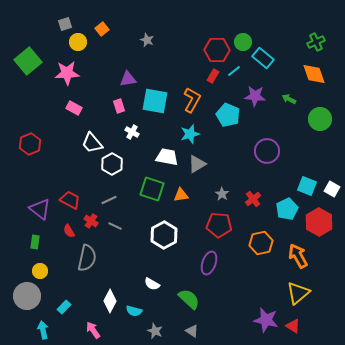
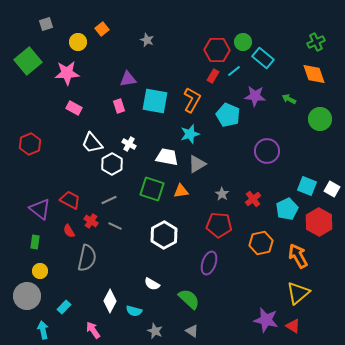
gray square at (65, 24): moved 19 px left
white cross at (132, 132): moved 3 px left, 12 px down
orange triangle at (181, 195): moved 4 px up
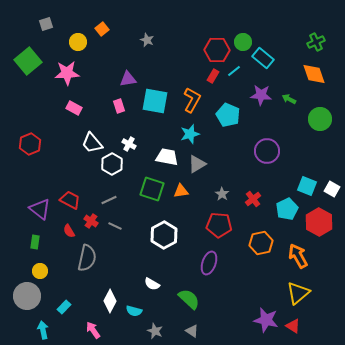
purple star at (255, 96): moved 6 px right, 1 px up
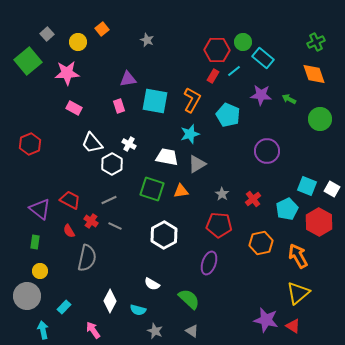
gray square at (46, 24): moved 1 px right, 10 px down; rotated 24 degrees counterclockwise
cyan semicircle at (134, 311): moved 4 px right, 1 px up
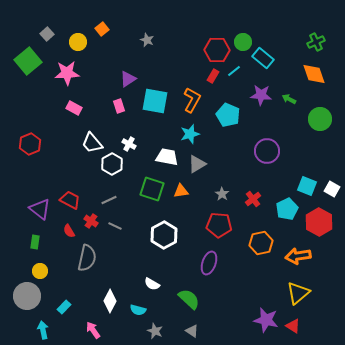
purple triangle at (128, 79): rotated 24 degrees counterclockwise
orange arrow at (298, 256): rotated 70 degrees counterclockwise
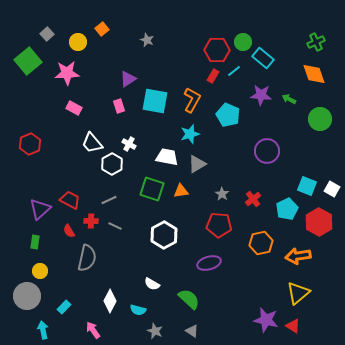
purple triangle at (40, 209): rotated 40 degrees clockwise
red cross at (91, 221): rotated 32 degrees counterclockwise
purple ellipse at (209, 263): rotated 55 degrees clockwise
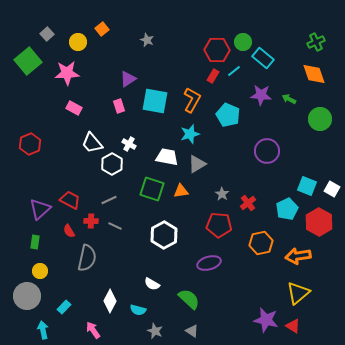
red cross at (253, 199): moved 5 px left, 4 px down
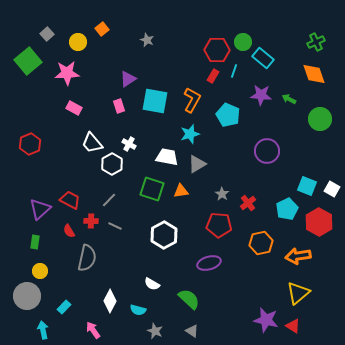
cyan line at (234, 71): rotated 32 degrees counterclockwise
gray line at (109, 200): rotated 21 degrees counterclockwise
